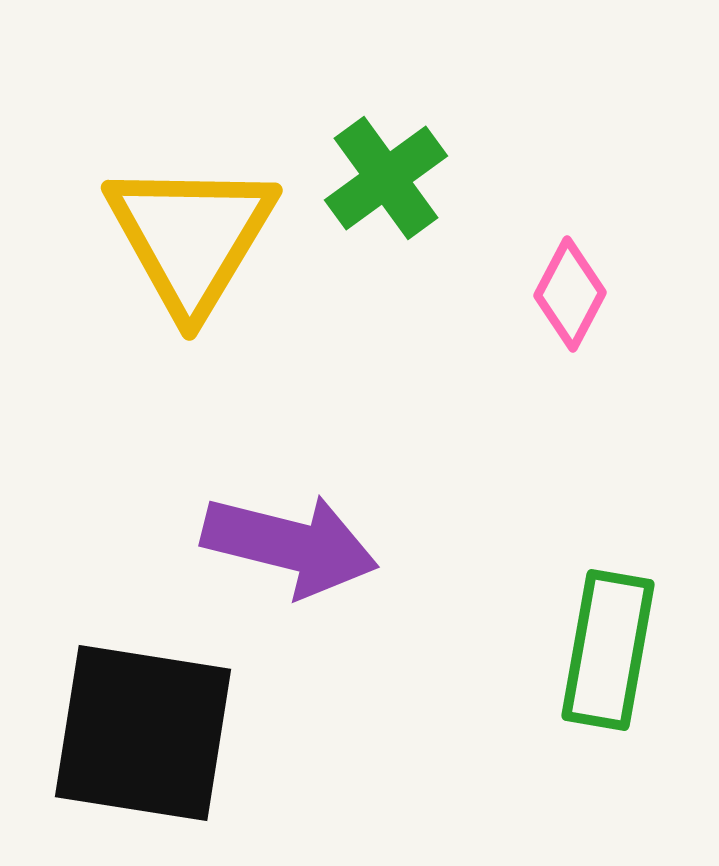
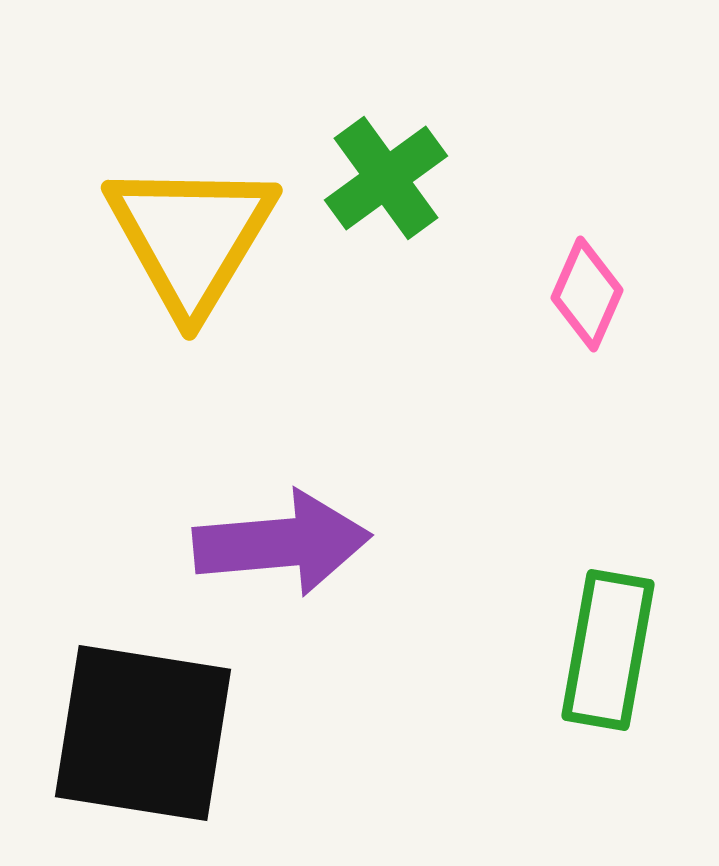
pink diamond: moved 17 px right; rotated 4 degrees counterclockwise
purple arrow: moved 8 px left, 2 px up; rotated 19 degrees counterclockwise
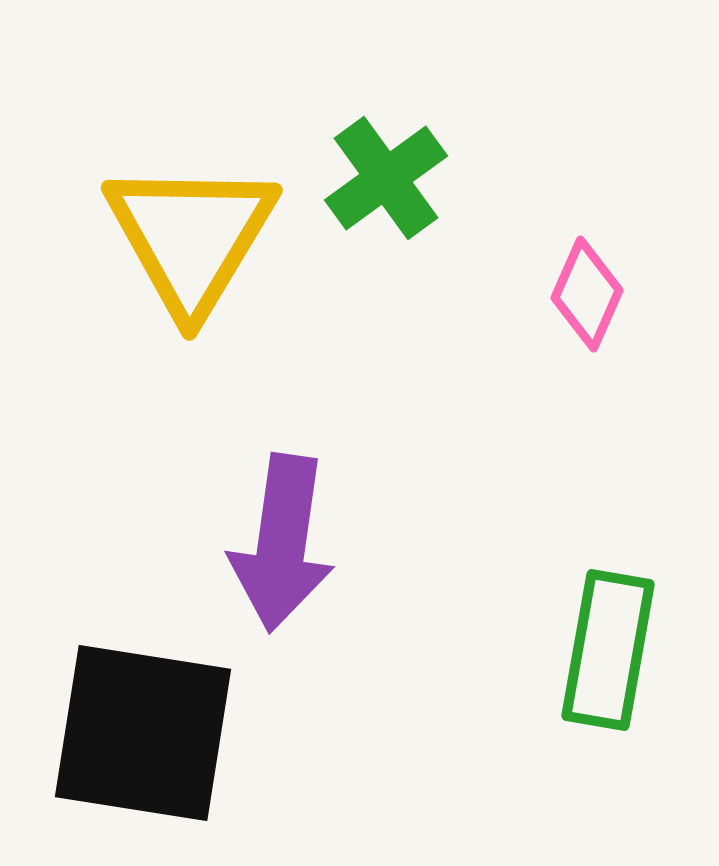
purple arrow: rotated 103 degrees clockwise
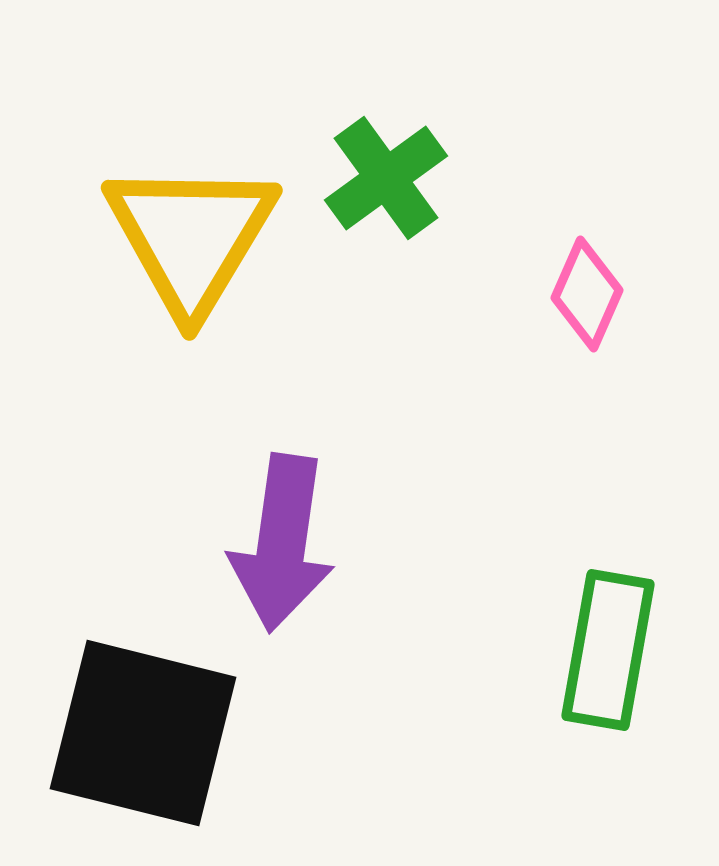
black square: rotated 5 degrees clockwise
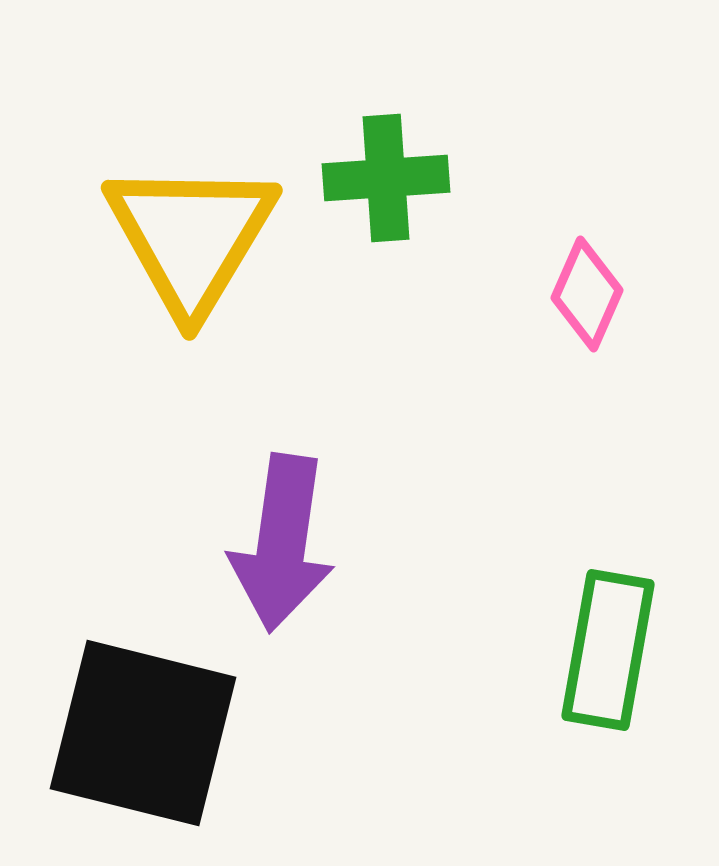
green cross: rotated 32 degrees clockwise
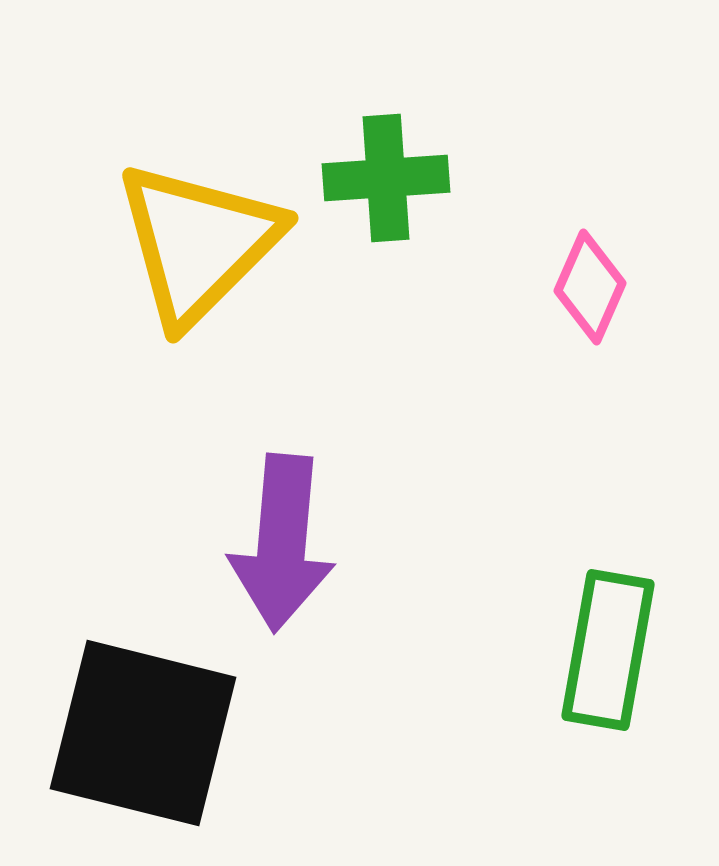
yellow triangle: moved 7 px right, 6 px down; rotated 14 degrees clockwise
pink diamond: moved 3 px right, 7 px up
purple arrow: rotated 3 degrees counterclockwise
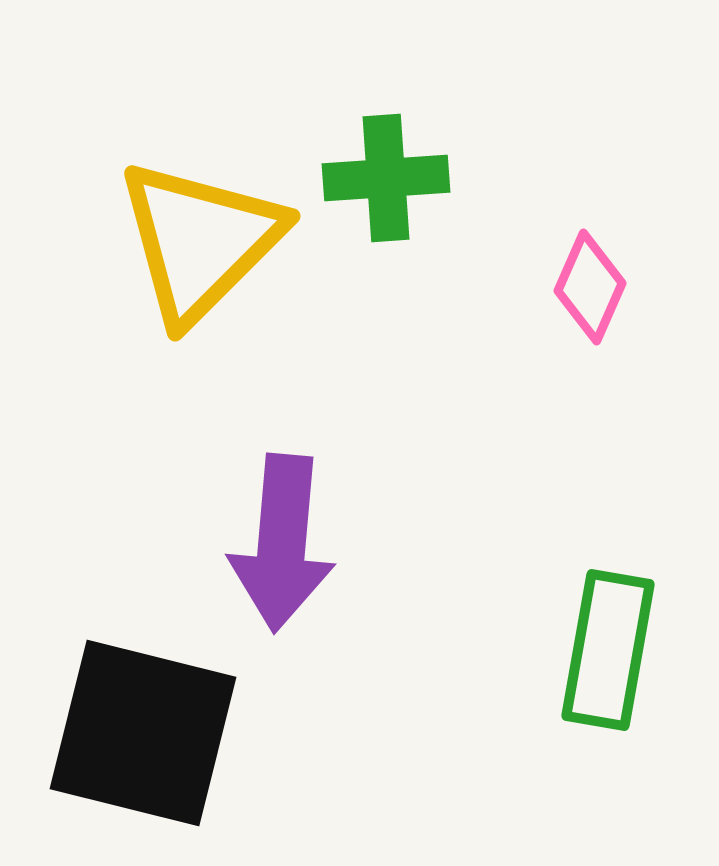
yellow triangle: moved 2 px right, 2 px up
